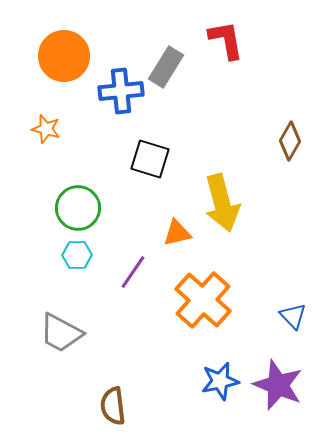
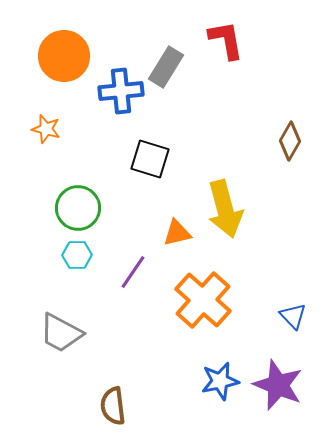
yellow arrow: moved 3 px right, 6 px down
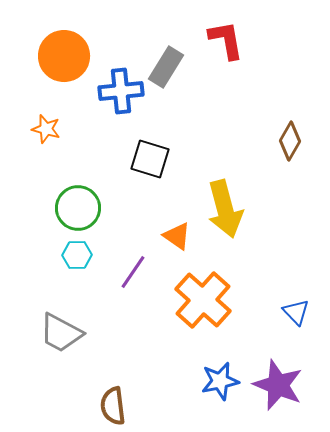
orange triangle: moved 3 px down; rotated 48 degrees clockwise
blue triangle: moved 3 px right, 4 px up
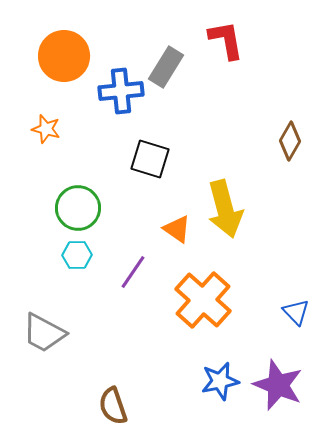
orange triangle: moved 7 px up
gray trapezoid: moved 17 px left
brown semicircle: rotated 12 degrees counterclockwise
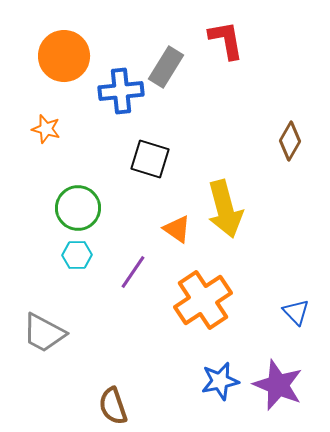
orange cross: rotated 14 degrees clockwise
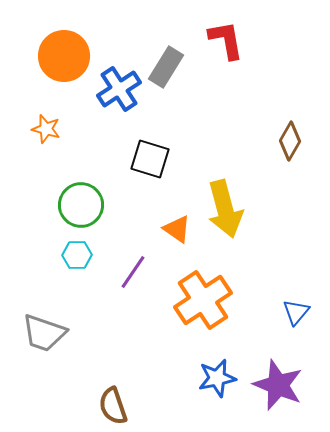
blue cross: moved 2 px left, 2 px up; rotated 27 degrees counterclockwise
green circle: moved 3 px right, 3 px up
blue triangle: rotated 24 degrees clockwise
gray trapezoid: rotated 9 degrees counterclockwise
blue star: moved 3 px left, 3 px up
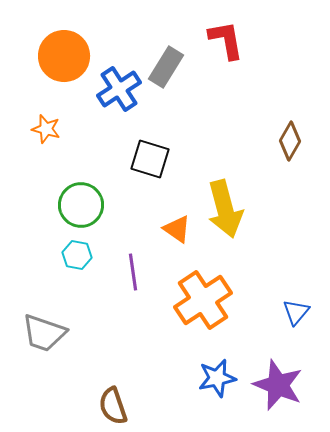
cyan hexagon: rotated 12 degrees clockwise
purple line: rotated 42 degrees counterclockwise
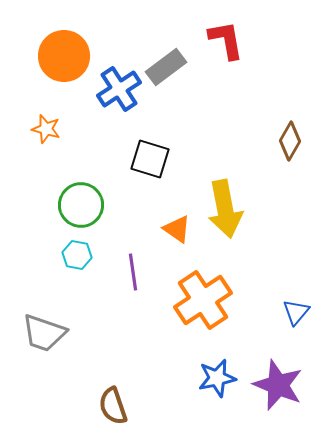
gray rectangle: rotated 21 degrees clockwise
yellow arrow: rotated 4 degrees clockwise
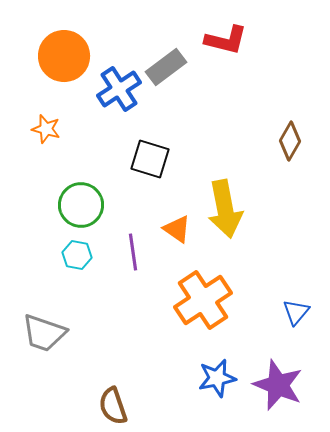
red L-shape: rotated 114 degrees clockwise
purple line: moved 20 px up
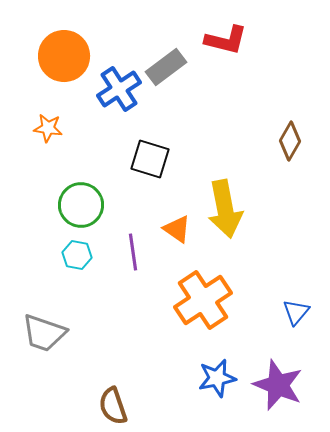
orange star: moved 2 px right, 1 px up; rotated 8 degrees counterclockwise
